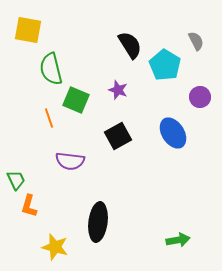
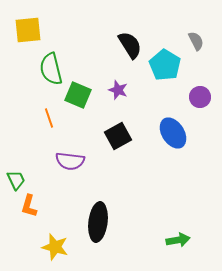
yellow square: rotated 16 degrees counterclockwise
green square: moved 2 px right, 5 px up
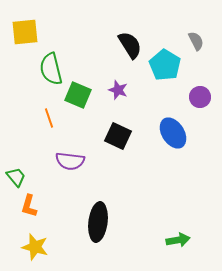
yellow square: moved 3 px left, 2 px down
black square: rotated 36 degrees counterclockwise
green trapezoid: moved 3 px up; rotated 15 degrees counterclockwise
yellow star: moved 20 px left
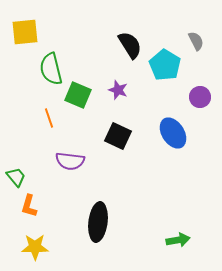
yellow star: rotated 16 degrees counterclockwise
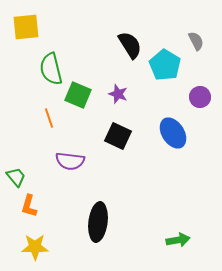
yellow square: moved 1 px right, 5 px up
purple star: moved 4 px down
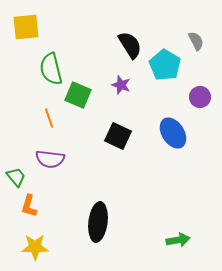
purple star: moved 3 px right, 9 px up
purple semicircle: moved 20 px left, 2 px up
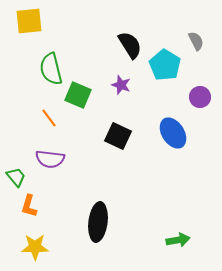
yellow square: moved 3 px right, 6 px up
orange line: rotated 18 degrees counterclockwise
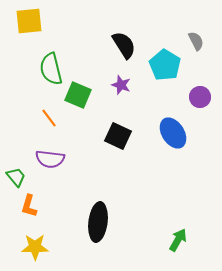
black semicircle: moved 6 px left
green arrow: rotated 50 degrees counterclockwise
